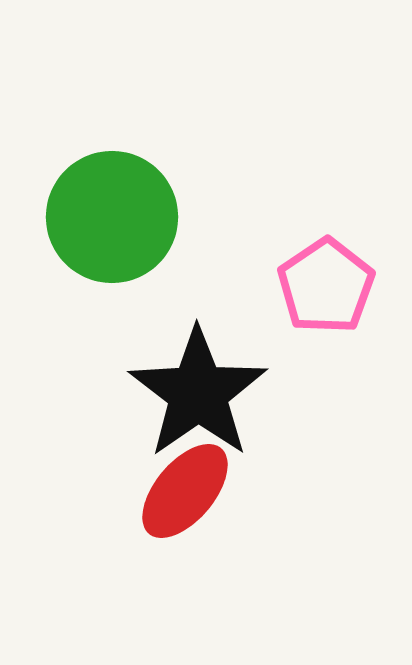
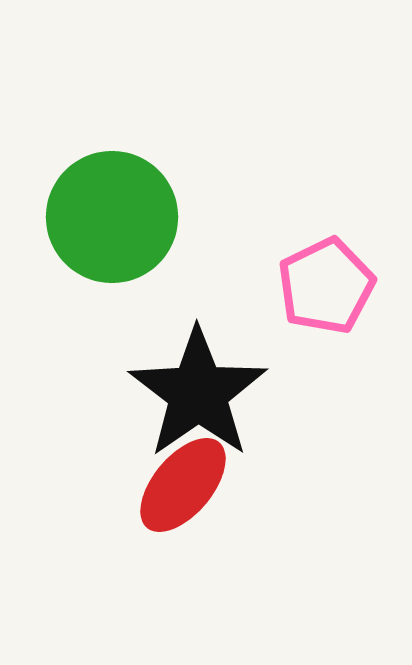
pink pentagon: rotated 8 degrees clockwise
red ellipse: moved 2 px left, 6 px up
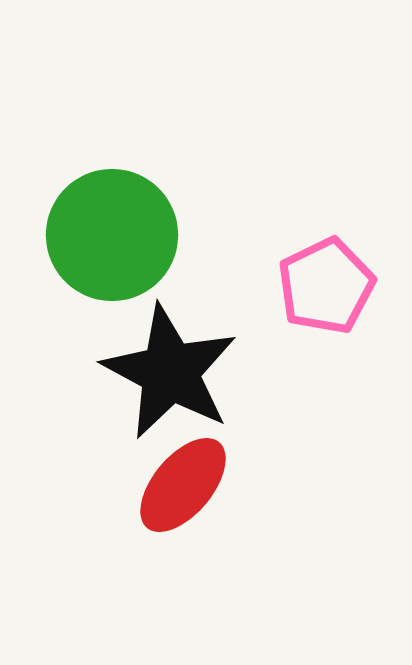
green circle: moved 18 px down
black star: moved 28 px left, 21 px up; rotated 9 degrees counterclockwise
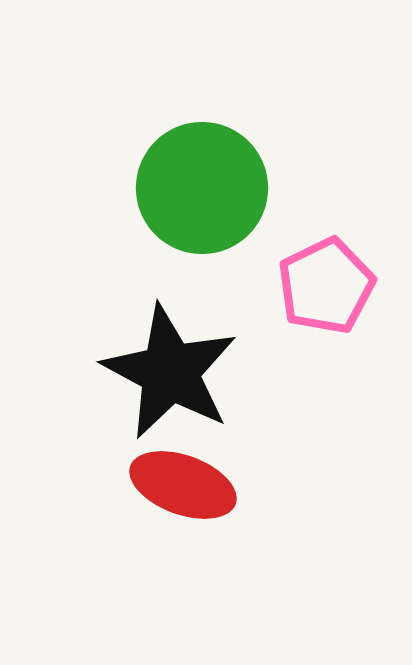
green circle: moved 90 px right, 47 px up
red ellipse: rotated 70 degrees clockwise
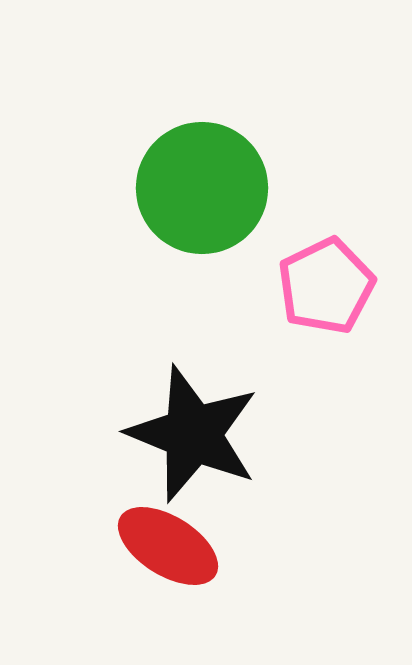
black star: moved 23 px right, 62 px down; rotated 6 degrees counterclockwise
red ellipse: moved 15 px left, 61 px down; rotated 12 degrees clockwise
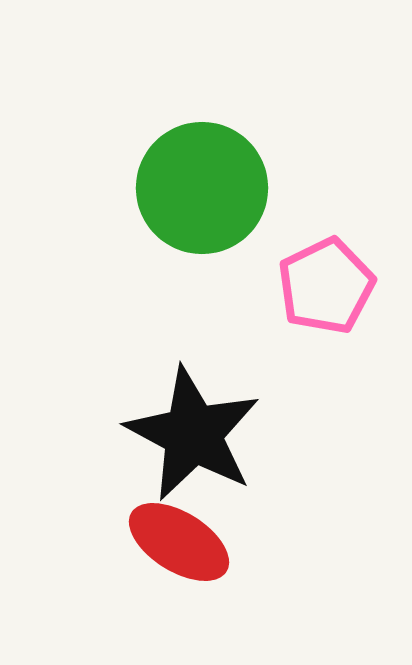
black star: rotated 6 degrees clockwise
red ellipse: moved 11 px right, 4 px up
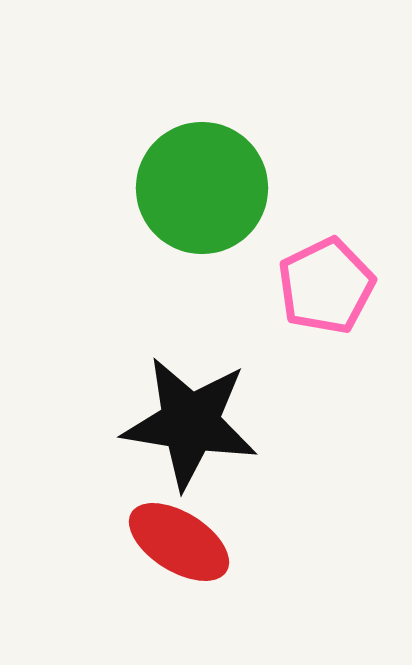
black star: moved 3 px left, 11 px up; rotated 19 degrees counterclockwise
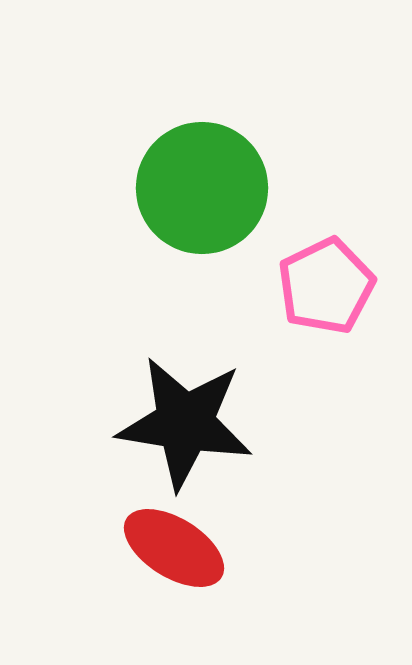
black star: moved 5 px left
red ellipse: moved 5 px left, 6 px down
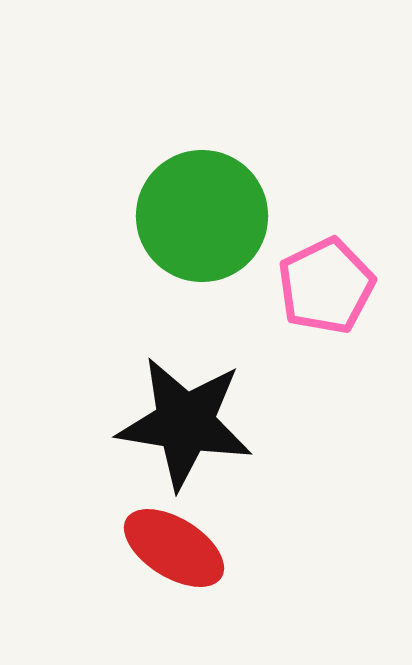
green circle: moved 28 px down
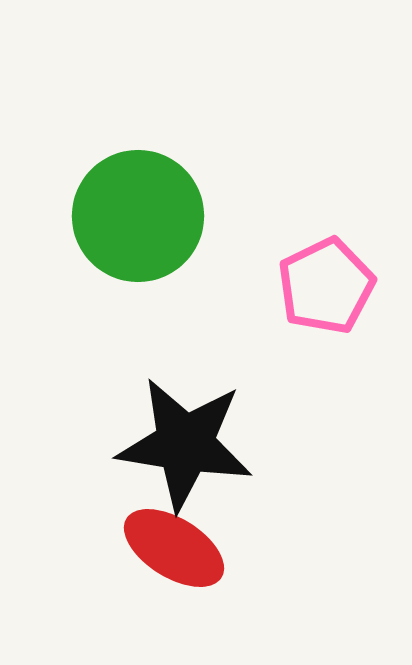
green circle: moved 64 px left
black star: moved 21 px down
